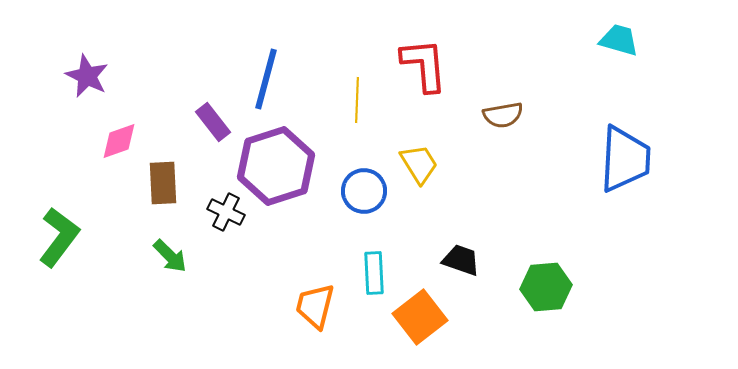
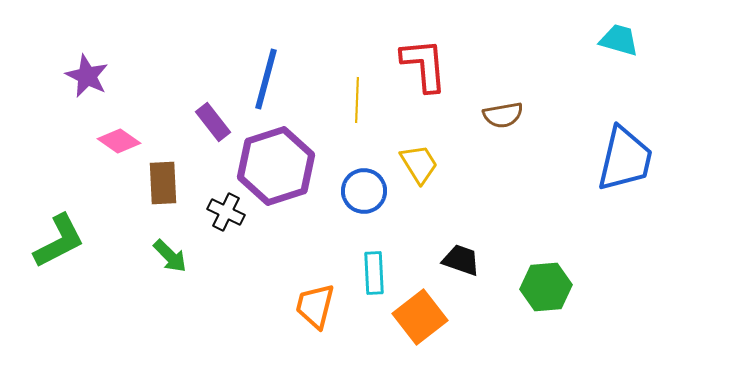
pink diamond: rotated 54 degrees clockwise
blue trapezoid: rotated 10 degrees clockwise
green L-shape: moved 4 px down; rotated 26 degrees clockwise
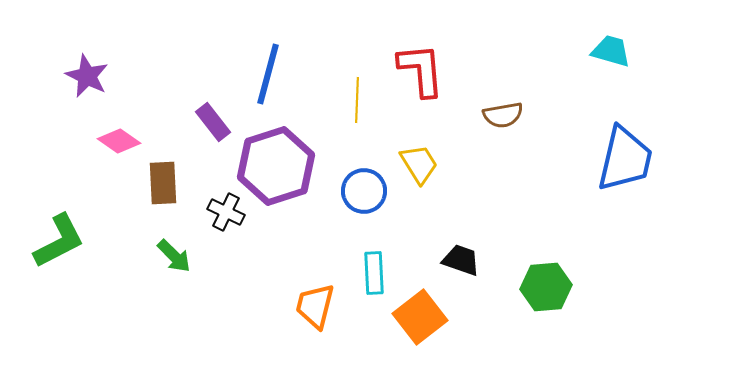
cyan trapezoid: moved 8 px left, 11 px down
red L-shape: moved 3 px left, 5 px down
blue line: moved 2 px right, 5 px up
green arrow: moved 4 px right
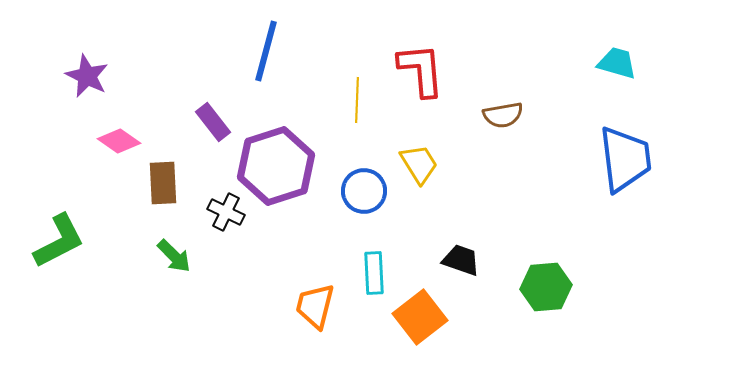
cyan trapezoid: moved 6 px right, 12 px down
blue line: moved 2 px left, 23 px up
blue trapezoid: rotated 20 degrees counterclockwise
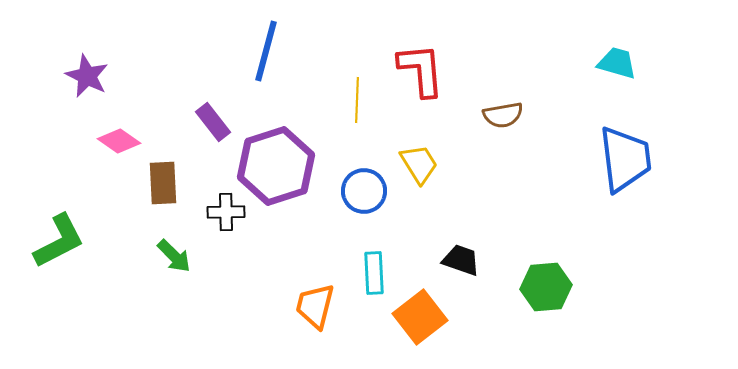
black cross: rotated 27 degrees counterclockwise
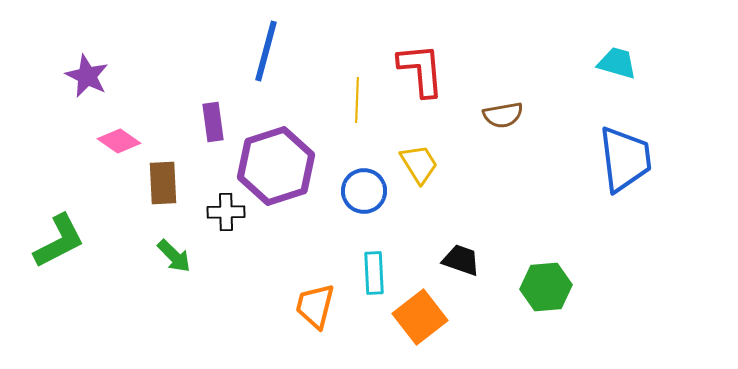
purple rectangle: rotated 30 degrees clockwise
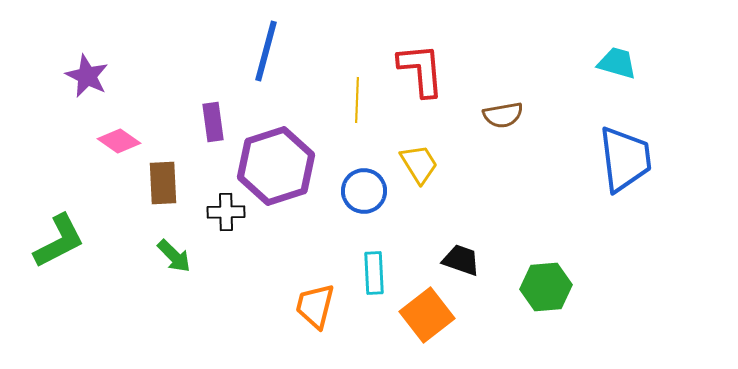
orange square: moved 7 px right, 2 px up
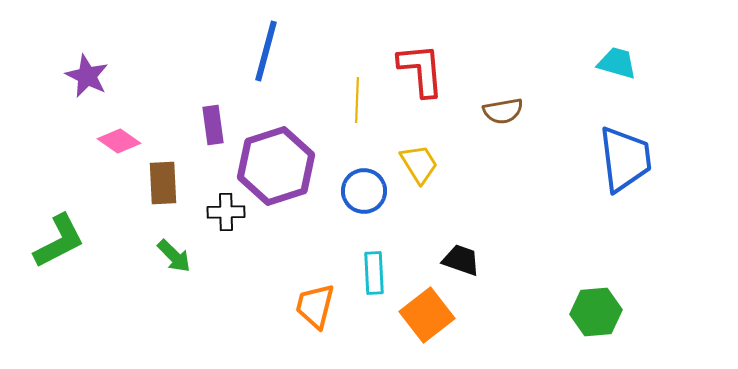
brown semicircle: moved 4 px up
purple rectangle: moved 3 px down
green hexagon: moved 50 px right, 25 px down
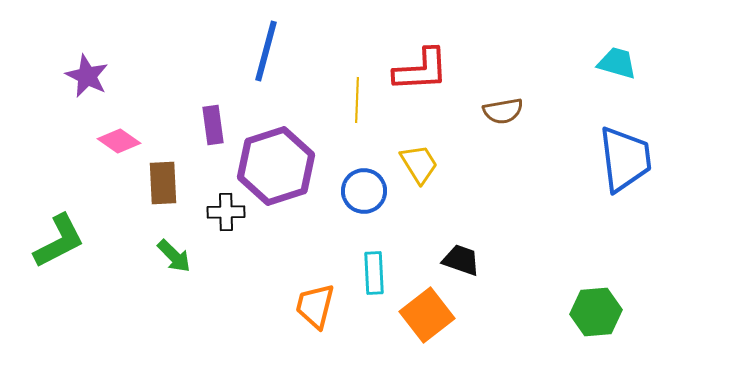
red L-shape: rotated 92 degrees clockwise
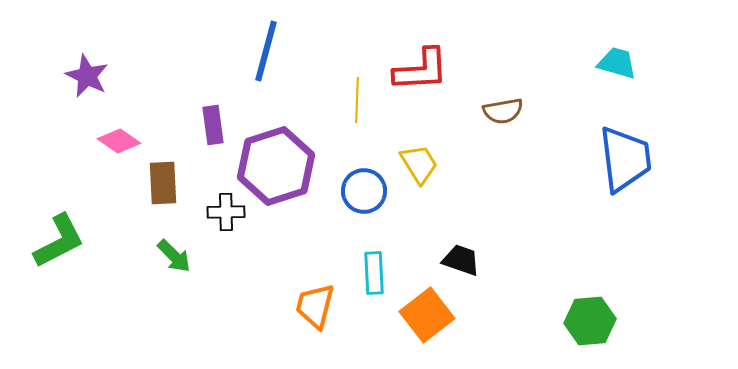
green hexagon: moved 6 px left, 9 px down
